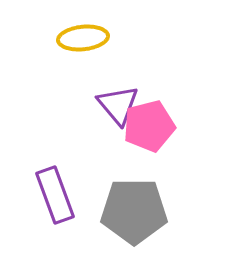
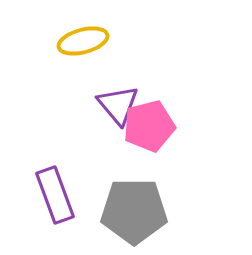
yellow ellipse: moved 3 px down; rotated 9 degrees counterclockwise
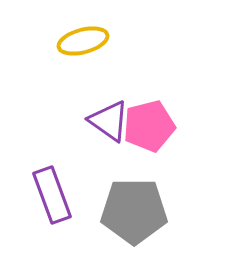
purple triangle: moved 9 px left, 16 px down; rotated 15 degrees counterclockwise
purple rectangle: moved 3 px left
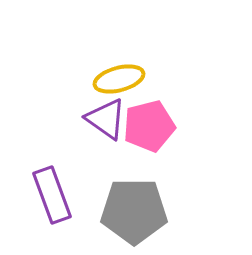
yellow ellipse: moved 36 px right, 38 px down
purple triangle: moved 3 px left, 2 px up
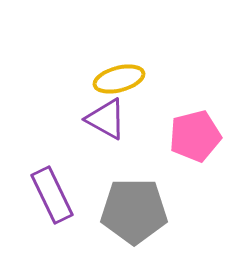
purple triangle: rotated 6 degrees counterclockwise
pink pentagon: moved 46 px right, 10 px down
purple rectangle: rotated 6 degrees counterclockwise
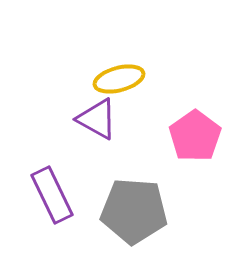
purple triangle: moved 9 px left
pink pentagon: rotated 21 degrees counterclockwise
gray pentagon: rotated 4 degrees clockwise
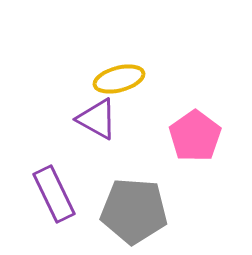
purple rectangle: moved 2 px right, 1 px up
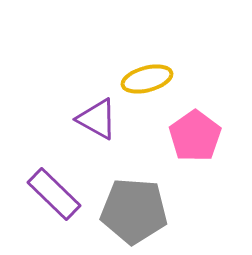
yellow ellipse: moved 28 px right
purple rectangle: rotated 20 degrees counterclockwise
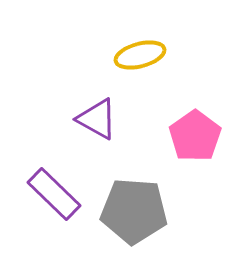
yellow ellipse: moved 7 px left, 24 px up
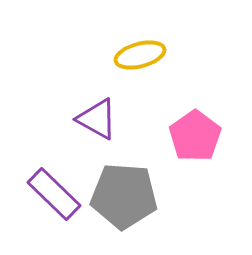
gray pentagon: moved 10 px left, 15 px up
